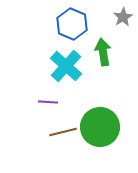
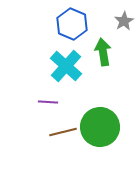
gray star: moved 1 px right, 4 px down
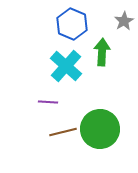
green arrow: moved 1 px left; rotated 12 degrees clockwise
green circle: moved 2 px down
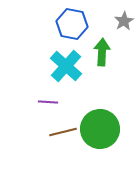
blue hexagon: rotated 12 degrees counterclockwise
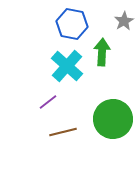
cyan cross: moved 1 px right
purple line: rotated 42 degrees counterclockwise
green circle: moved 13 px right, 10 px up
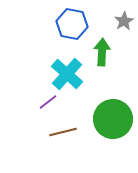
cyan cross: moved 8 px down
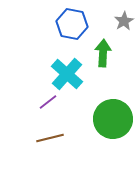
green arrow: moved 1 px right, 1 px down
brown line: moved 13 px left, 6 px down
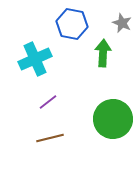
gray star: moved 2 px left, 2 px down; rotated 18 degrees counterclockwise
cyan cross: moved 32 px left, 15 px up; rotated 24 degrees clockwise
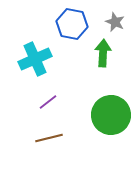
gray star: moved 7 px left, 1 px up
green circle: moved 2 px left, 4 px up
brown line: moved 1 px left
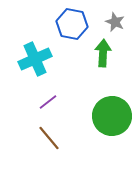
green circle: moved 1 px right, 1 px down
brown line: rotated 64 degrees clockwise
